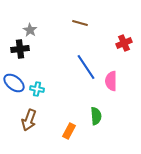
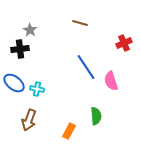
pink semicircle: rotated 18 degrees counterclockwise
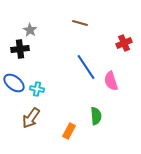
brown arrow: moved 2 px right, 2 px up; rotated 15 degrees clockwise
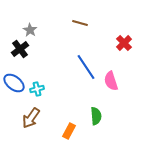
red cross: rotated 21 degrees counterclockwise
black cross: rotated 30 degrees counterclockwise
cyan cross: rotated 24 degrees counterclockwise
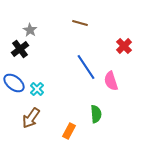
red cross: moved 3 px down
cyan cross: rotated 32 degrees counterclockwise
green semicircle: moved 2 px up
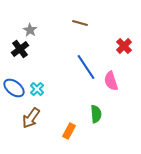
blue ellipse: moved 5 px down
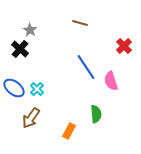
black cross: rotated 12 degrees counterclockwise
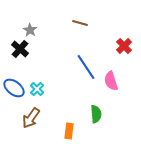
orange rectangle: rotated 21 degrees counterclockwise
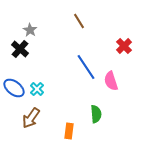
brown line: moved 1 px left, 2 px up; rotated 42 degrees clockwise
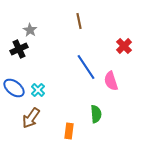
brown line: rotated 21 degrees clockwise
black cross: moved 1 px left; rotated 24 degrees clockwise
cyan cross: moved 1 px right, 1 px down
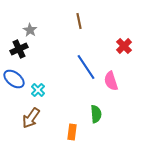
blue ellipse: moved 9 px up
orange rectangle: moved 3 px right, 1 px down
